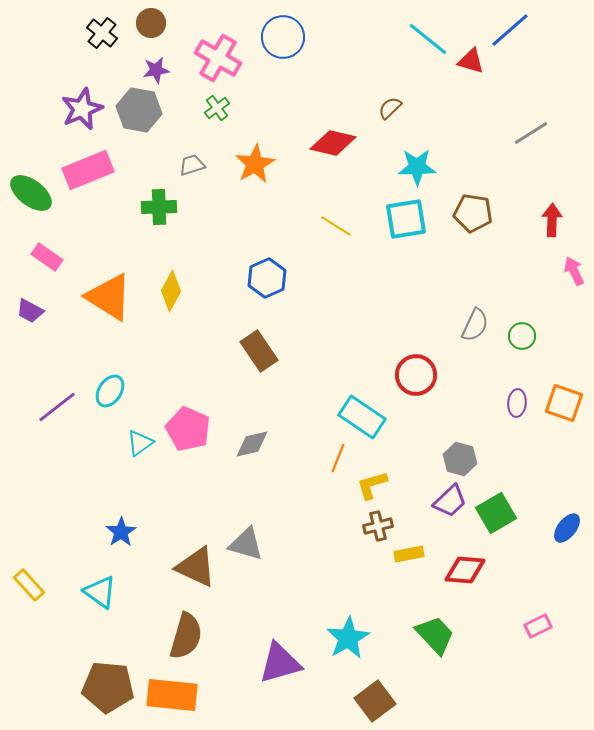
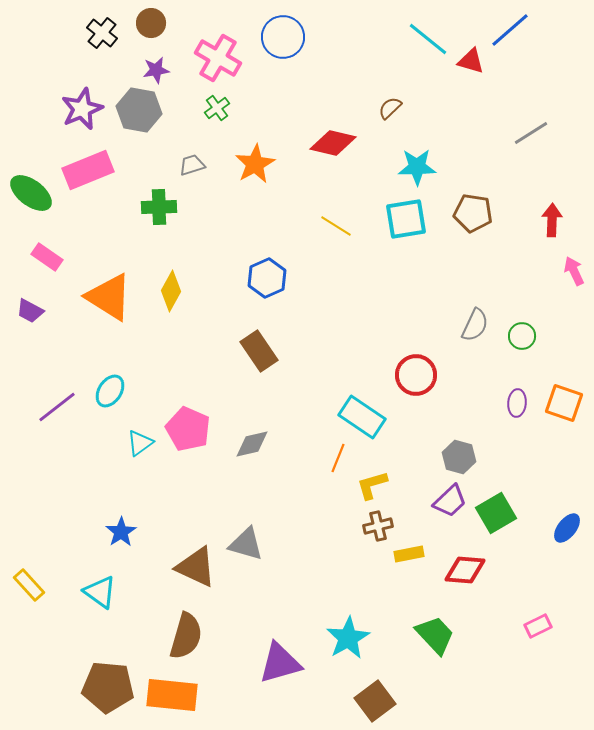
gray hexagon at (460, 459): moved 1 px left, 2 px up
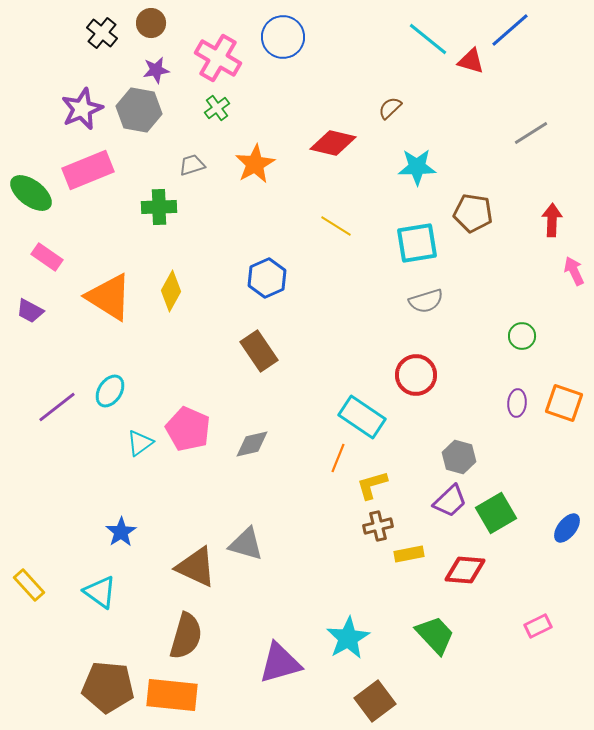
cyan square at (406, 219): moved 11 px right, 24 px down
gray semicircle at (475, 325): moved 49 px left, 24 px up; rotated 48 degrees clockwise
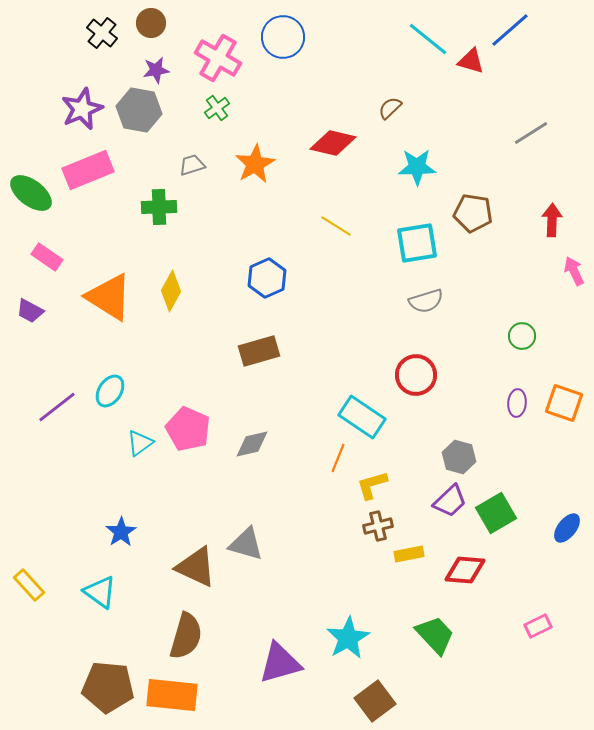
brown rectangle at (259, 351): rotated 72 degrees counterclockwise
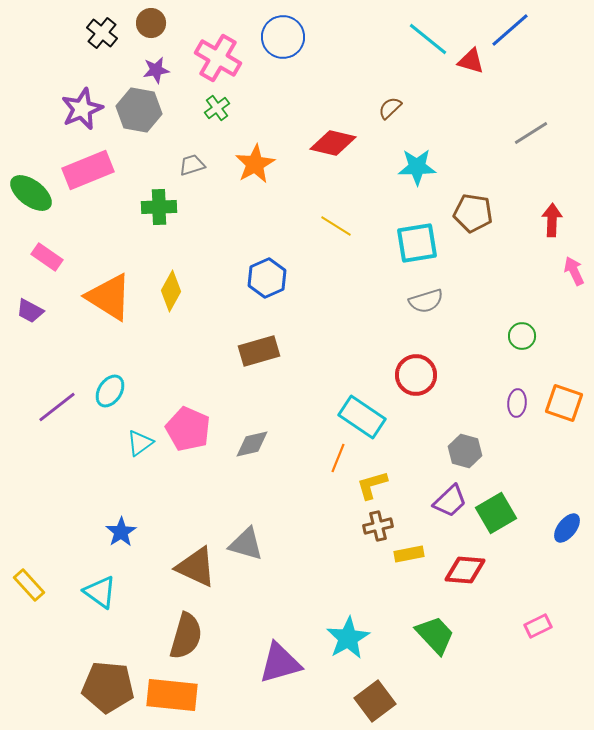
gray hexagon at (459, 457): moved 6 px right, 6 px up
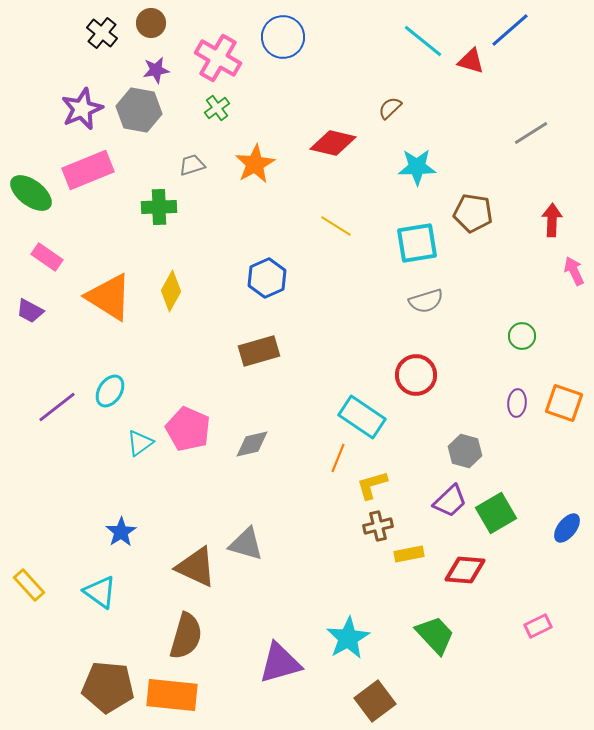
cyan line at (428, 39): moved 5 px left, 2 px down
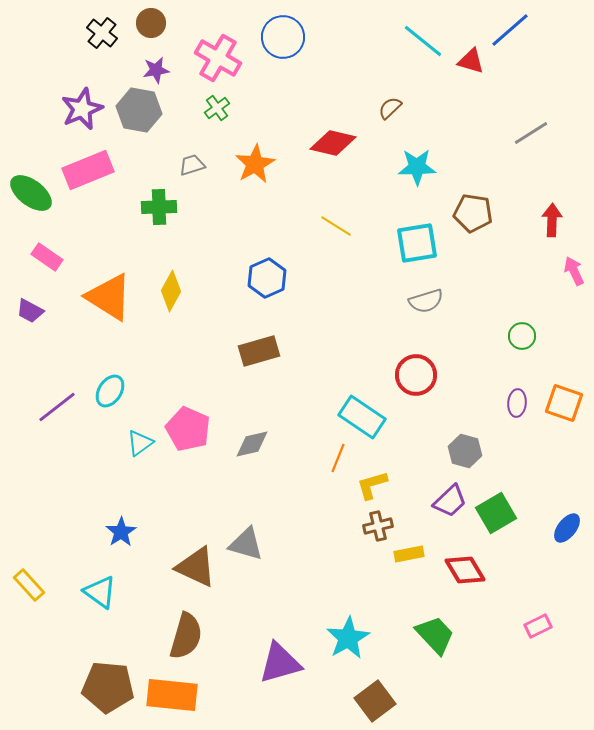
red diamond at (465, 570): rotated 54 degrees clockwise
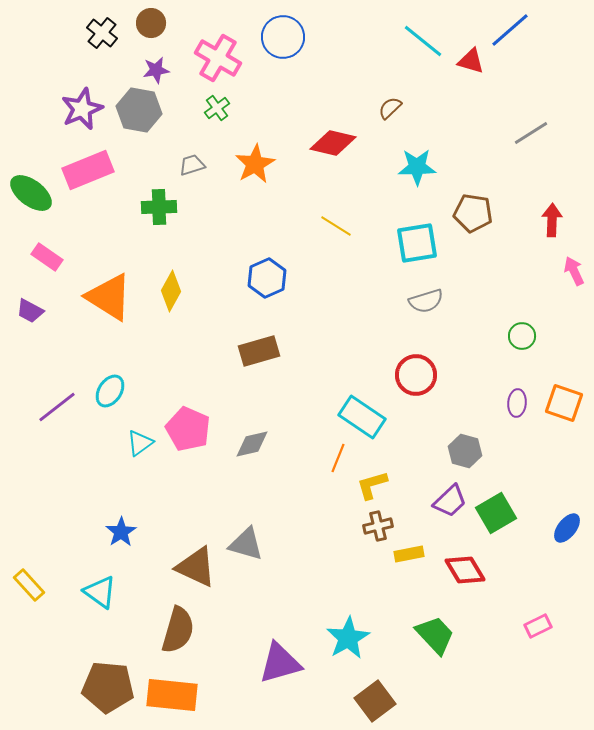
brown semicircle at (186, 636): moved 8 px left, 6 px up
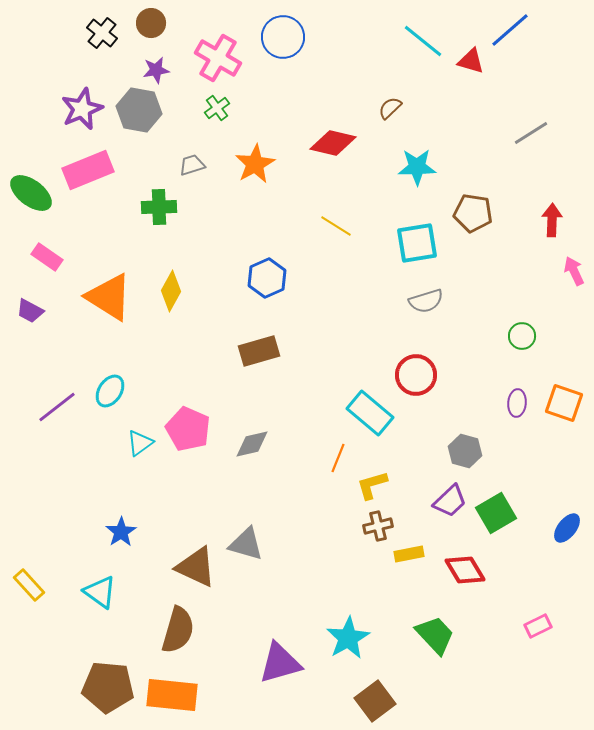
cyan rectangle at (362, 417): moved 8 px right, 4 px up; rotated 6 degrees clockwise
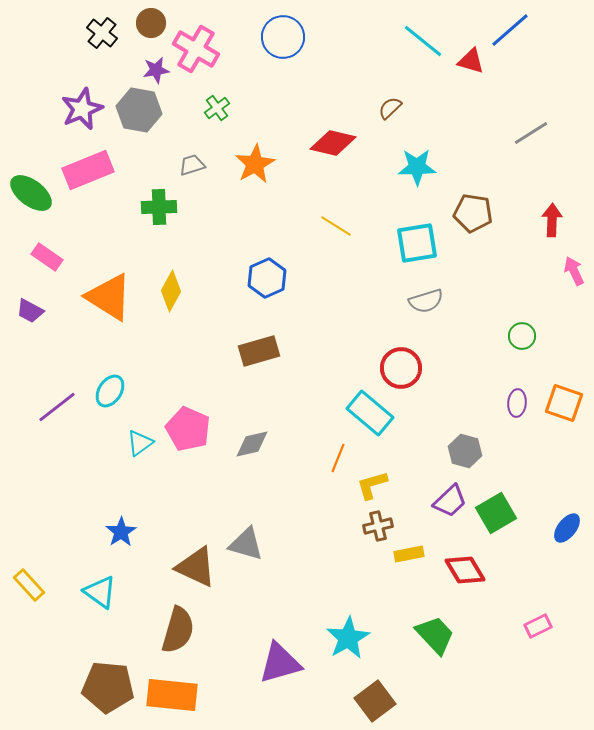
pink cross at (218, 58): moved 22 px left, 9 px up
red circle at (416, 375): moved 15 px left, 7 px up
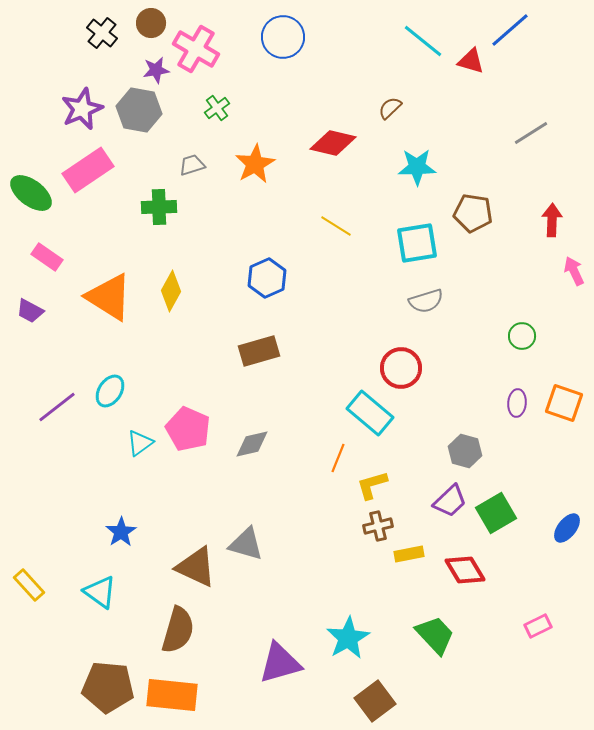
pink rectangle at (88, 170): rotated 12 degrees counterclockwise
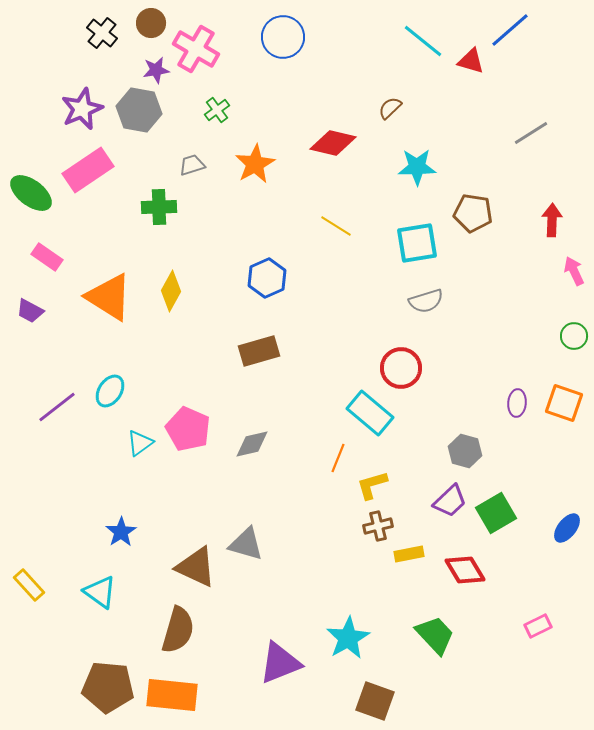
green cross at (217, 108): moved 2 px down
green circle at (522, 336): moved 52 px right
purple triangle at (280, 663): rotated 6 degrees counterclockwise
brown square at (375, 701): rotated 33 degrees counterclockwise
